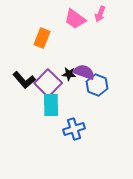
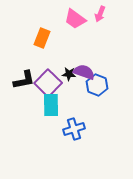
black L-shape: rotated 60 degrees counterclockwise
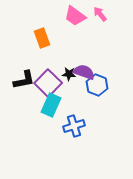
pink arrow: rotated 119 degrees clockwise
pink trapezoid: moved 3 px up
orange rectangle: rotated 42 degrees counterclockwise
cyan rectangle: rotated 25 degrees clockwise
blue cross: moved 3 px up
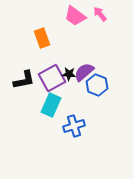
purple semicircle: rotated 60 degrees counterclockwise
purple square: moved 4 px right, 5 px up; rotated 16 degrees clockwise
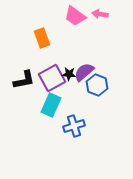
pink arrow: rotated 42 degrees counterclockwise
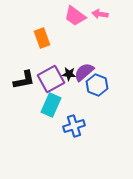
purple square: moved 1 px left, 1 px down
